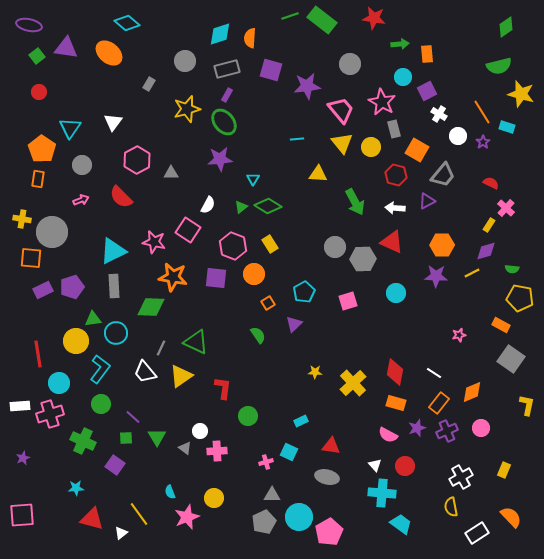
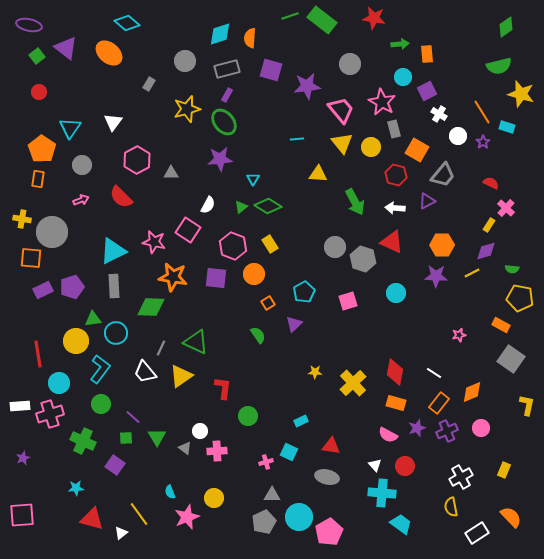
purple triangle at (66, 48): rotated 30 degrees clockwise
gray hexagon at (363, 259): rotated 20 degrees clockwise
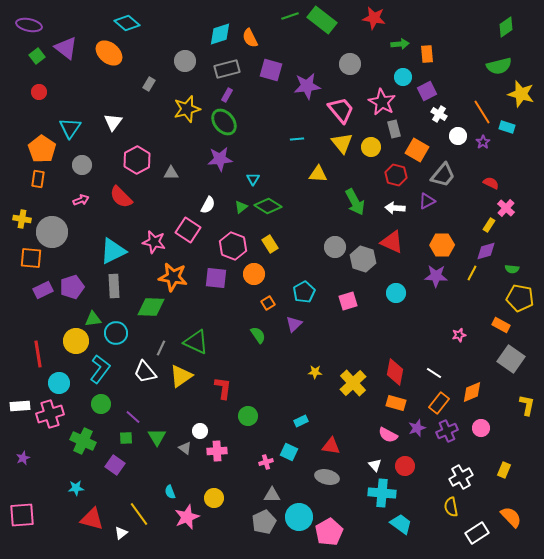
orange semicircle at (250, 38): rotated 30 degrees counterclockwise
yellow line at (472, 273): rotated 35 degrees counterclockwise
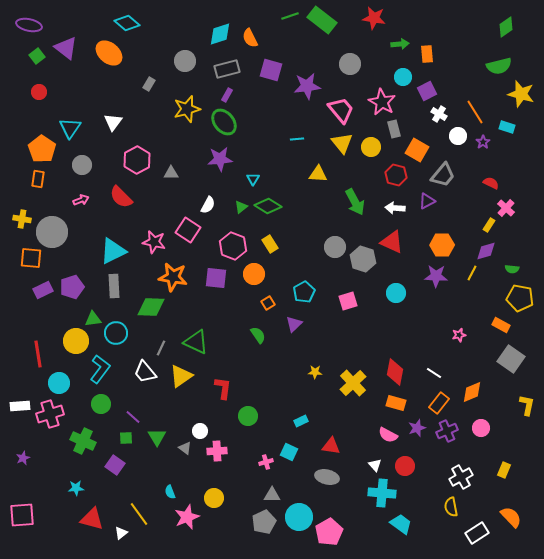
orange line at (482, 112): moved 7 px left
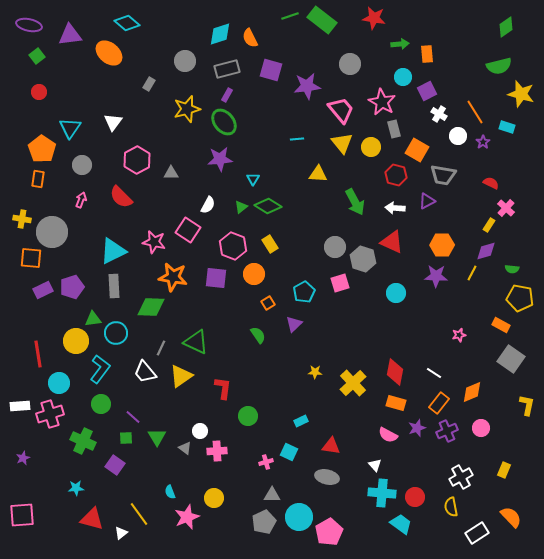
purple triangle at (66, 48): moved 4 px right, 13 px up; rotated 45 degrees counterclockwise
gray trapezoid at (443, 175): rotated 60 degrees clockwise
pink arrow at (81, 200): rotated 49 degrees counterclockwise
pink square at (348, 301): moved 8 px left, 18 px up
red circle at (405, 466): moved 10 px right, 31 px down
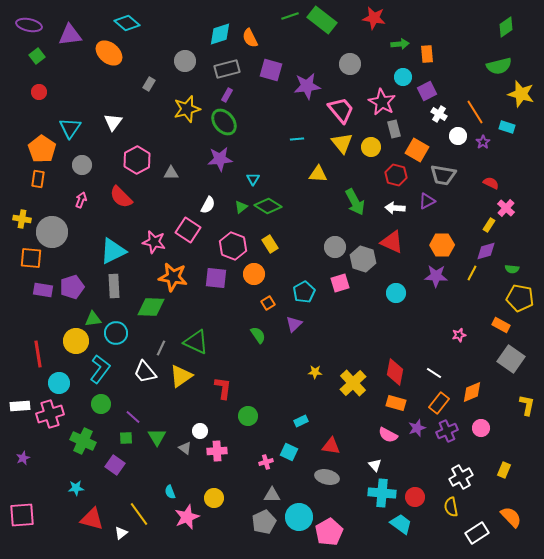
purple rectangle at (43, 290): rotated 36 degrees clockwise
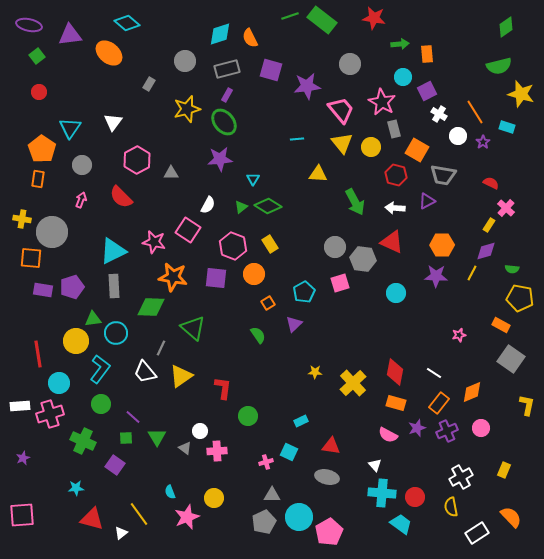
gray hexagon at (363, 259): rotated 10 degrees counterclockwise
green triangle at (196, 342): moved 3 px left, 14 px up; rotated 16 degrees clockwise
